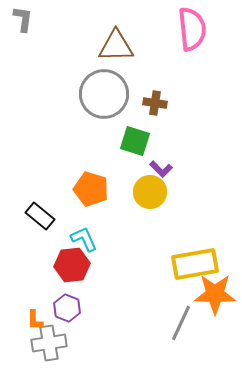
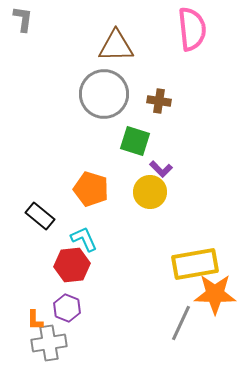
brown cross: moved 4 px right, 2 px up
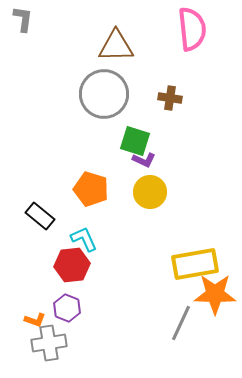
brown cross: moved 11 px right, 3 px up
purple L-shape: moved 17 px left, 9 px up; rotated 20 degrees counterclockwise
orange L-shape: rotated 70 degrees counterclockwise
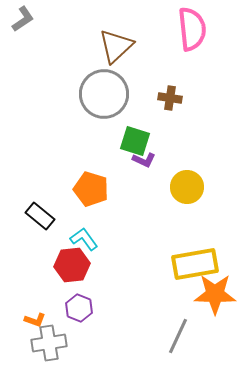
gray L-shape: rotated 48 degrees clockwise
brown triangle: rotated 42 degrees counterclockwise
yellow circle: moved 37 px right, 5 px up
cyan L-shape: rotated 12 degrees counterclockwise
purple hexagon: moved 12 px right
gray line: moved 3 px left, 13 px down
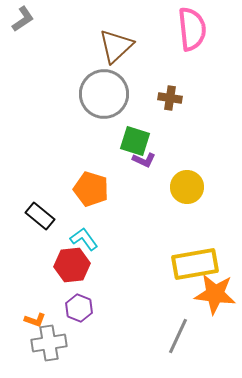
orange star: rotated 6 degrees clockwise
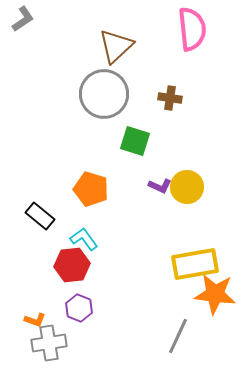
purple L-shape: moved 16 px right, 26 px down
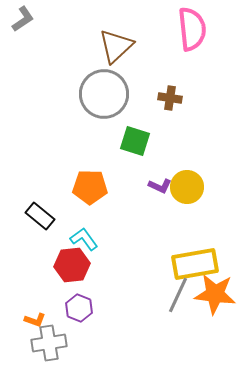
orange pentagon: moved 1 px left, 2 px up; rotated 16 degrees counterclockwise
gray line: moved 41 px up
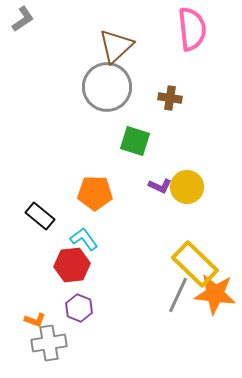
gray circle: moved 3 px right, 7 px up
orange pentagon: moved 5 px right, 6 px down
yellow rectangle: rotated 54 degrees clockwise
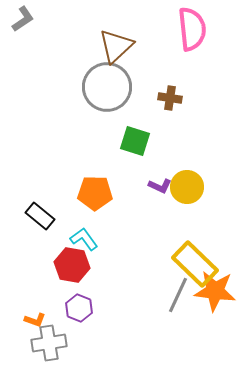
red hexagon: rotated 16 degrees clockwise
orange star: moved 3 px up
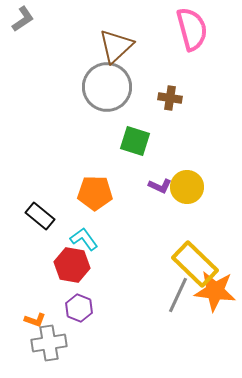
pink semicircle: rotated 9 degrees counterclockwise
